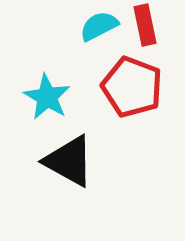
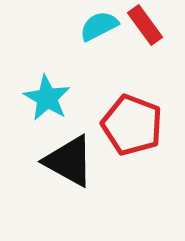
red rectangle: rotated 24 degrees counterclockwise
red pentagon: moved 38 px down
cyan star: moved 1 px down
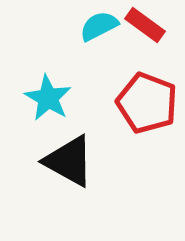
red rectangle: rotated 18 degrees counterclockwise
cyan star: moved 1 px right
red pentagon: moved 15 px right, 22 px up
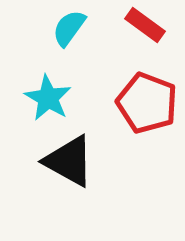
cyan semicircle: moved 30 px left, 2 px down; rotated 27 degrees counterclockwise
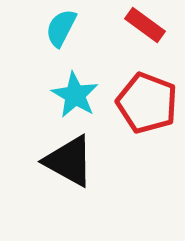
cyan semicircle: moved 8 px left; rotated 9 degrees counterclockwise
cyan star: moved 27 px right, 3 px up
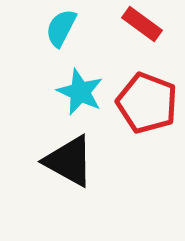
red rectangle: moved 3 px left, 1 px up
cyan star: moved 5 px right, 3 px up; rotated 6 degrees counterclockwise
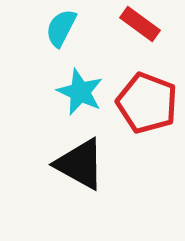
red rectangle: moved 2 px left
black triangle: moved 11 px right, 3 px down
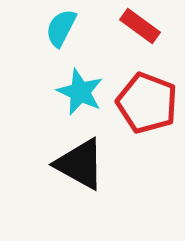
red rectangle: moved 2 px down
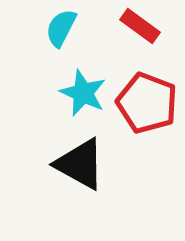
cyan star: moved 3 px right, 1 px down
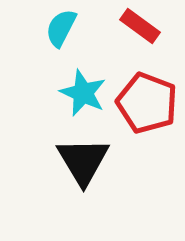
black triangle: moved 3 px right, 3 px up; rotated 30 degrees clockwise
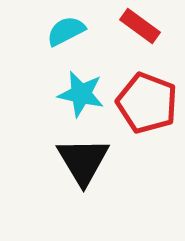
cyan semicircle: moved 5 px right, 3 px down; rotated 36 degrees clockwise
cyan star: moved 2 px left, 1 px down; rotated 12 degrees counterclockwise
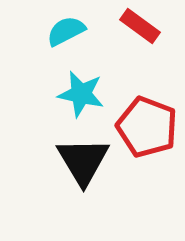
red pentagon: moved 24 px down
